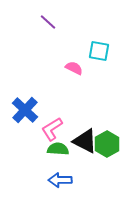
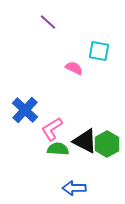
blue arrow: moved 14 px right, 8 px down
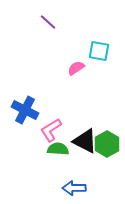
pink semicircle: moved 2 px right; rotated 60 degrees counterclockwise
blue cross: rotated 16 degrees counterclockwise
pink L-shape: moved 1 px left, 1 px down
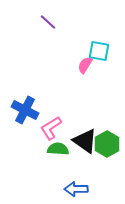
pink semicircle: moved 9 px right, 3 px up; rotated 24 degrees counterclockwise
pink L-shape: moved 2 px up
black triangle: rotated 8 degrees clockwise
blue arrow: moved 2 px right, 1 px down
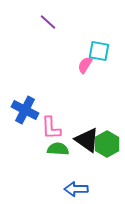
pink L-shape: rotated 60 degrees counterclockwise
black triangle: moved 2 px right, 1 px up
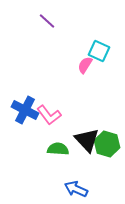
purple line: moved 1 px left, 1 px up
cyan square: rotated 15 degrees clockwise
pink L-shape: moved 2 px left, 13 px up; rotated 35 degrees counterclockwise
black triangle: rotated 12 degrees clockwise
green hexagon: rotated 15 degrees counterclockwise
blue arrow: rotated 25 degrees clockwise
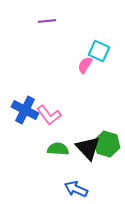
purple line: rotated 48 degrees counterclockwise
black triangle: moved 1 px right, 8 px down
